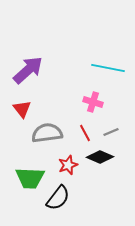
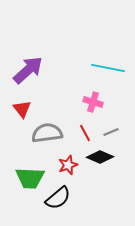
black semicircle: rotated 12 degrees clockwise
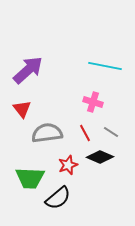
cyan line: moved 3 px left, 2 px up
gray line: rotated 56 degrees clockwise
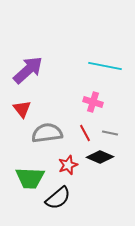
gray line: moved 1 px left, 1 px down; rotated 21 degrees counterclockwise
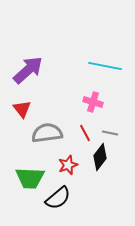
black diamond: rotated 76 degrees counterclockwise
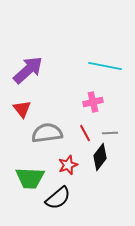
pink cross: rotated 30 degrees counterclockwise
gray line: rotated 14 degrees counterclockwise
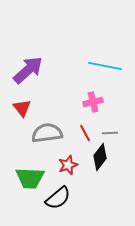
red triangle: moved 1 px up
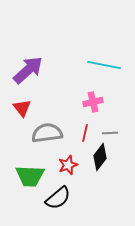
cyan line: moved 1 px left, 1 px up
red line: rotated 42 degrees clockwise
green trapezoid: moved 2 px up
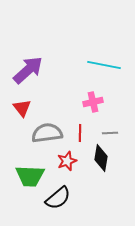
red line: moved 5 px left; rotated 12 degrees counterclockwise
black diamond: moved 1 px right, 1 px down; rotated 28 degrees counterclockwise
red star: moved 1 px left, 4 px up
